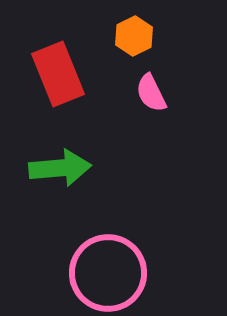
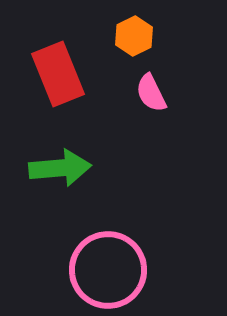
pink circle: moved 3 px up
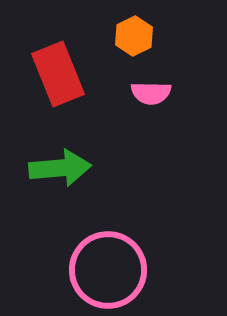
pink semicircle: rotated 63 degrees counterclockwise
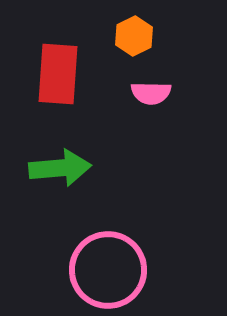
red rectangle: rotated 26 degrees clockwise
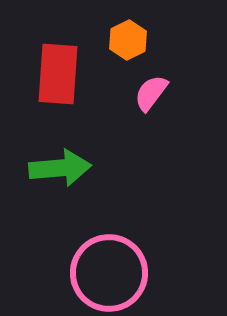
orange hexagon: moved 6 px left, 4 px down
pink semicircle: rotated 126 degrees clockwise
pink circle: moved 1 px right, 3 px down
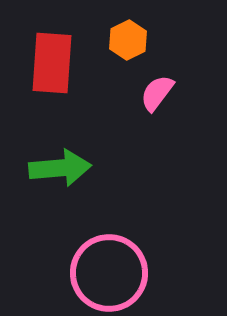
red rectangle: moved 6 px left, 11 px up
pink semicircle: moved 6 px right
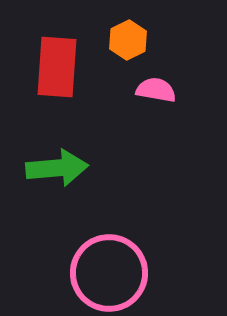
red rectangle: moved 5 px right, 4 px down
pink semicircle: moved 1 px left, 3 px up; rotated 63 degrees clockwise
green arrow: moved 3 px left
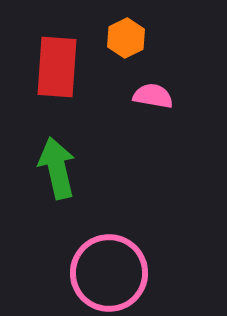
orange hexagon: moved 2 px left, 2 px up
pink semicircle: moved 3 px left, 6 px down
green arrow: rotated 98 degrees counterclockwise
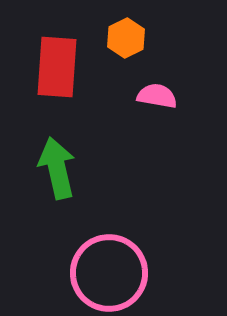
pink semicircle: moved 4 px right
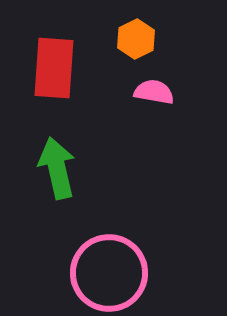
orange hexagon: moved 10 px right, 1 px down
red rectangle: moved 3 px left, 1 px down
pink semicircle: moved 3 px left, 4 px up
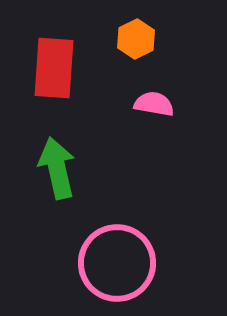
pink semicircle: moved 12 px down
pink circle: moved 8 px right, 10 px up
